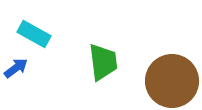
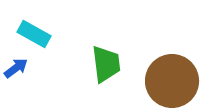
green trapezoid: moved 3 px right, 2 px down
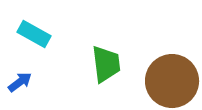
blue arrow: moved 4 px right, 14 px down
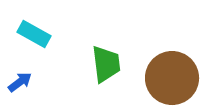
brown circle: moved 3 px up
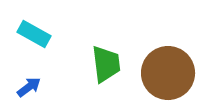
brown circle: moved 4 px left, 5 px up
blue arrow: moved 9 px right, 5 px down
